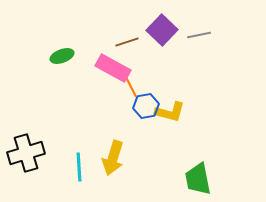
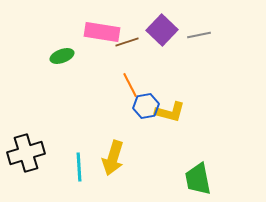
pink rectangle: moved 11 px left, 36 px up; rotated 20 degrees counterclockwise
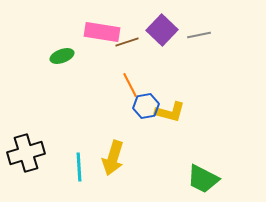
green trapezoid: moved 5 px right; rotated 52 degrees counterclockwise
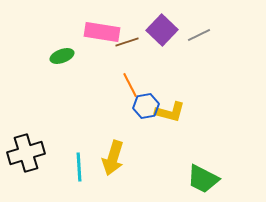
gray line: rotated 15 degrees counterclockwise
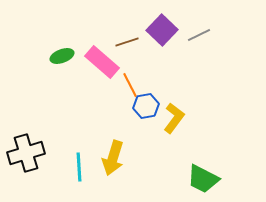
pink rectangle: moved 30 px down; rotated 32 degrees clockwise
yellow L-shape: moved 4 px right, 6 px down; rotated 68 degrees counterclockwise
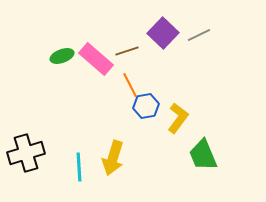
purple square: moved 1 px right, 3 px down
brown line: moved 9 px down
pink rectangle: moved 6 px left, 3 px up
yellow L-shape: moved 4 px right
green trapezoid: moved 24 px up; rotated 40 degrees clockwise
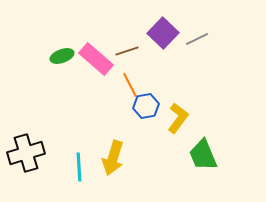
gray line: moved 2 px left, 4 px down
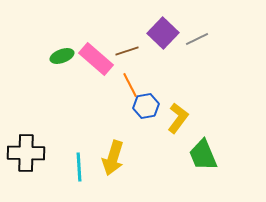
black cross: rotated 18 degrees clockwise
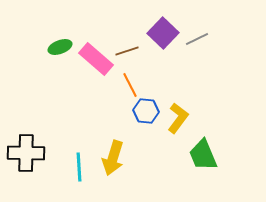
green ellipse: moved 2 px left, 9 px up
blue hexagon: moved 5 px down; rotated 15 degrees clockwise
